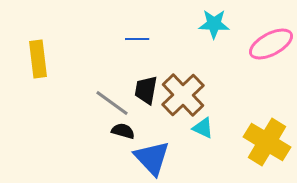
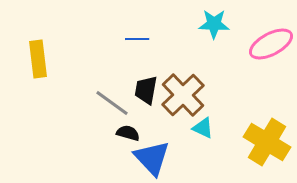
black semicircle: moved 5 px right, 2 px down
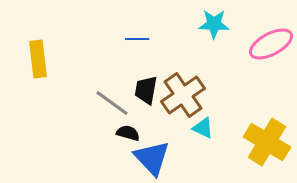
brown cross: rotated 9 degrees clockwise
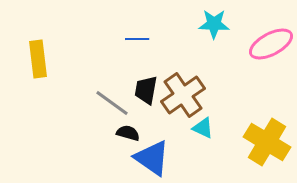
blue triangle: rotated 12 degrees counterclockwise
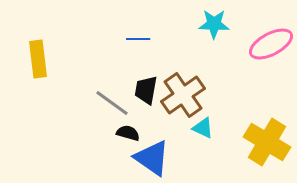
blue line: moved 1 px right
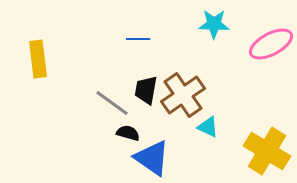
cyan triangle: moved 5 px right, 1 px up
yellow cross: moved 9 px down
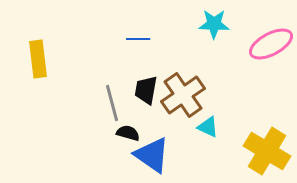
gray line: rotated 39 degrees clockwise
blue triangle: moved 3 px up
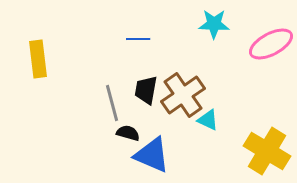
cyan triangle: moved 7 px up
blue triangle: rotated 12 degrees counterclockwise
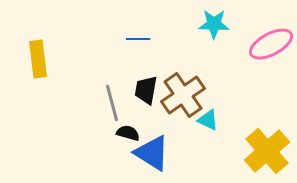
yellow cross: rotated 18 degrees clockwise
blue triangle: moved 2 px up; rotated 9 degrees clockwise
